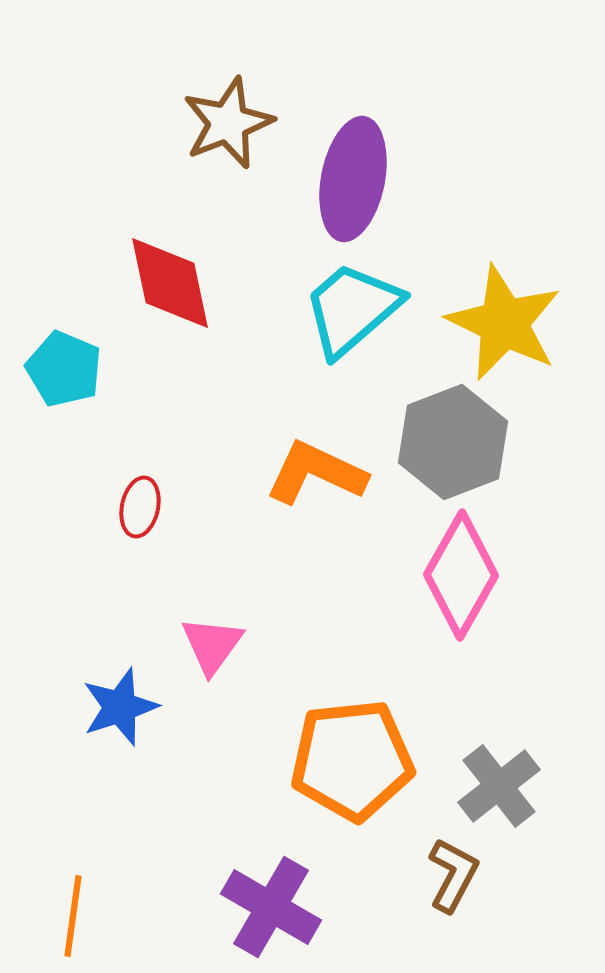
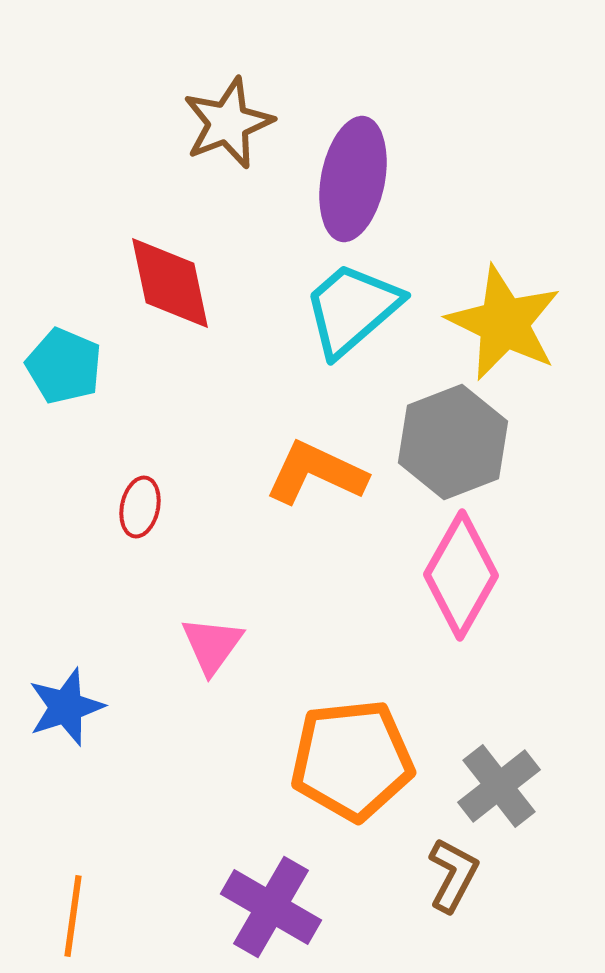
cyan pentagon: moved 3 px up
blue star: moved 54 px left
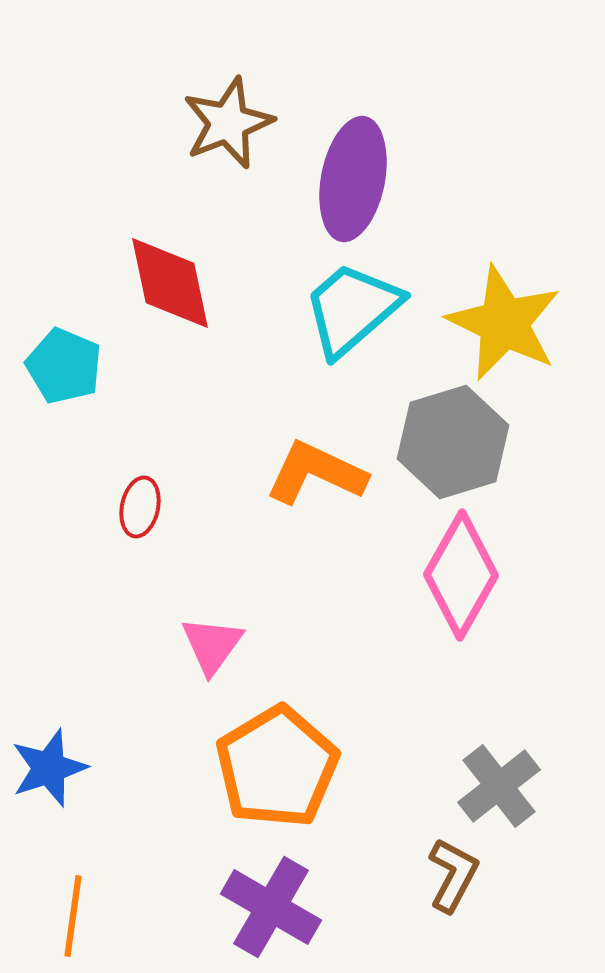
gray hexagon: rotated 4 degrees clockwise
blue star: moved 17 px left, 61 px down
orange pentagon: moved 75 px left, 7 px down; rotated 25 degrees counterclockwise
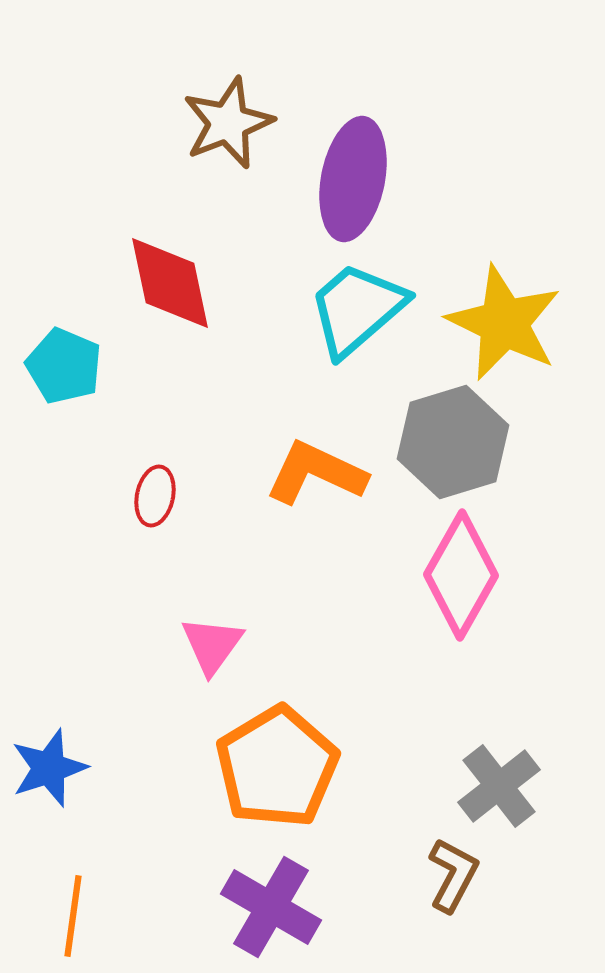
cyan trapezoid: moved 5 px right
red ellipse: moved 15 px right, 11 px up
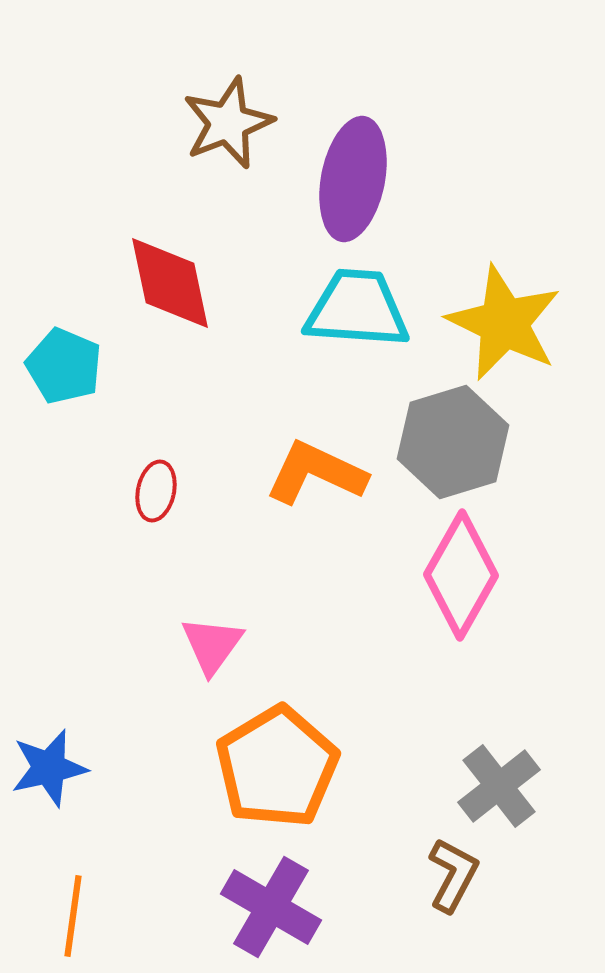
cyan trapezoid: rotated 45 degrees clockwise
red ellipse: moved 1 px right, 5 px up
blue star: rotated 6 degrees clockwise
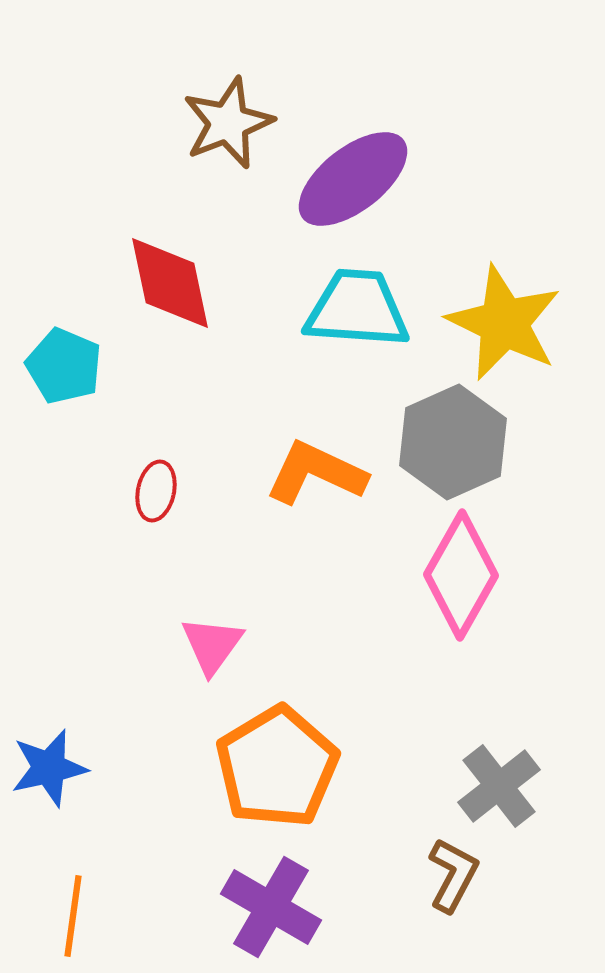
purple ellipse: rotated 41 degrees clockwise
gray hexagon: rotated 7 degrees counterclockwise
